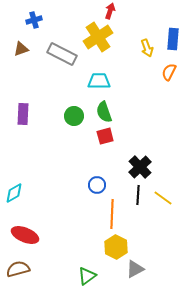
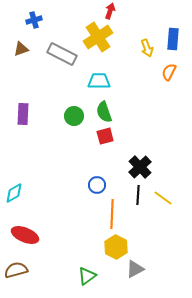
brown semicircle: moved 2 px left, 1 px down
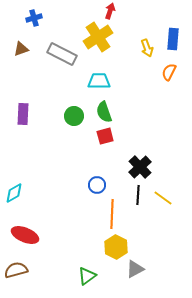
blue cross: moved 2 px up
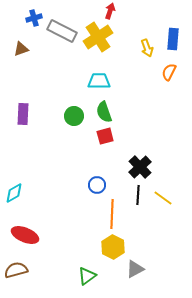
gray rectangle: moved 23 px up
yellow hexagon: moved 3 px left
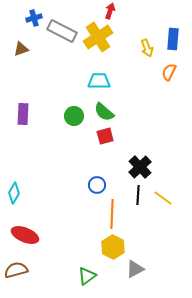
green semicircle: rotated 30 degrees counterclockwise
cyan diamond: rotated 30 degrees counterclockwise
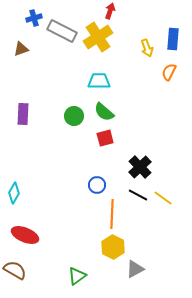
red square: moved 2 px down
black line: rotated 66 degrees counterclockwise
brown semicircle: moved 1 px left; rotated 45 degrees clockwise
green triangle: moved 10 px left
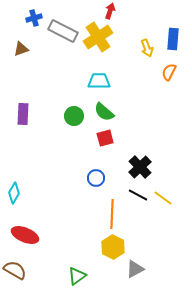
gray rectangle: moved 1 px right
blue circle: moved 1 px left, 7 px up
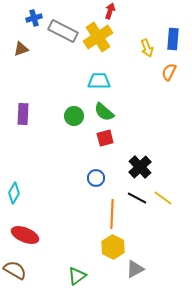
black line: moved 1 px left, 3 px down
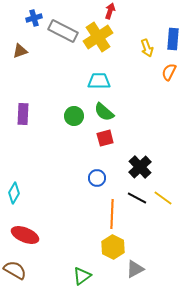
brown triangle: moved 1 px left, 2 px down
blue circle: moved 1 px right
green triangle: moved 5 px right
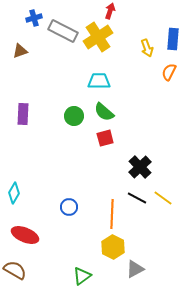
blue circle: moved 28 px left, 29 px down
